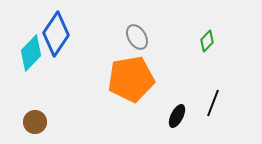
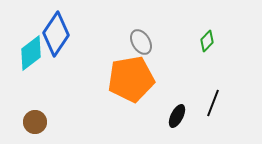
gray ellipse: moved 4 px right, 5 px down
cyan diamond: rotated 9 degrees clockwise
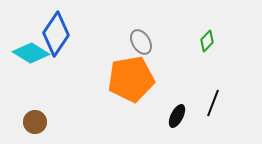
cyan diamond: rotated 69 degrees clockwise
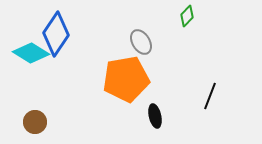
green diamond: moved 20 px left, 25 px up
orange pentagon: moved 5 px left
black line: moved 3 px left, 7 px up
black ellipse: moved 22 px left; rotated 40 degrees counterclockwise
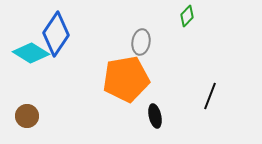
gray ellipse: rotated 40 degrees clockwise
brown circle: moved 8 px left, 6 px up
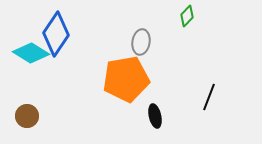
black line: moved 1 px left, 1 px down
